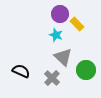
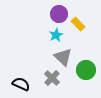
purple circle: moved 1 px left
yellow rectangle: moved 1 px right
cyan star: rotated 24 degrees clockwise
black semicircle: moved 13 px down
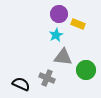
yellow rectangle: rotated 24 degrees counterclockwise
gray triangle: rotated 36 degrees counterclockwise
gray cross: moved 5 px left; rotated 21 degrees counterclockwise
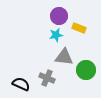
purple circle: moved 2 px down
yellow rectangle: moved 1 px right, 4 px down
cyan star: rotated 16 degrees clockwise
gray triangle: moved 1 px right
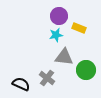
gray cross: rotated 14 degrees clockwise
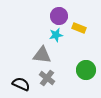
gray triangle: moved 22 px left, 2 px up
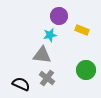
yellow rectangle: moved 3 px right, 2 px down
cyan star: moved 6 px left
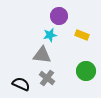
yellow rectangle: moved 5 px down
green circle: moved 1 px down
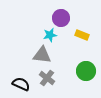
purple circle: moved 2 px right, 2 px down
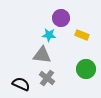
cyan star: moved 1 px left; rotated 16 degrees clockwise
green circle: moved 2 px up
